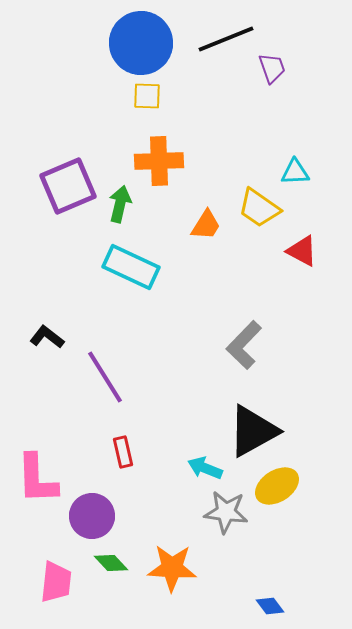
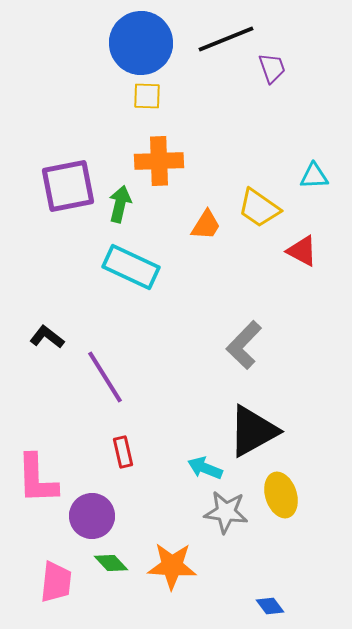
cyan triangle: moved 19 px right, 4 px down
purple square: rotated 12 degrees clockwise
yellow ellipse: moved 4 px right, 9 px down; rotated 75 degrees counterclockwise
orange star: moved 2 px up
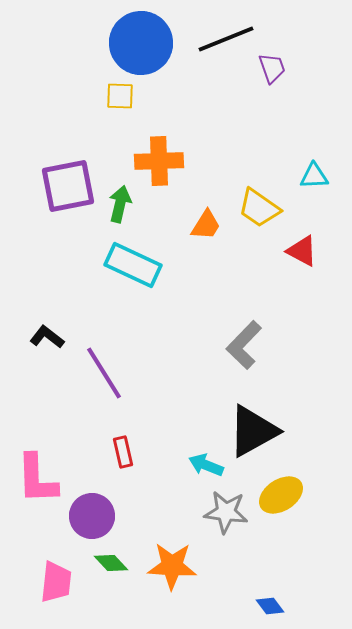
yellow square: moved 27 px left
cyan rectangle: moved 2 px right, 2 px up
purple line: moved 1 px left, 4 px up
cyan arrow: moved 1 px right, 3 px up
yellow ellipse: rotated 75 degrees clockwise
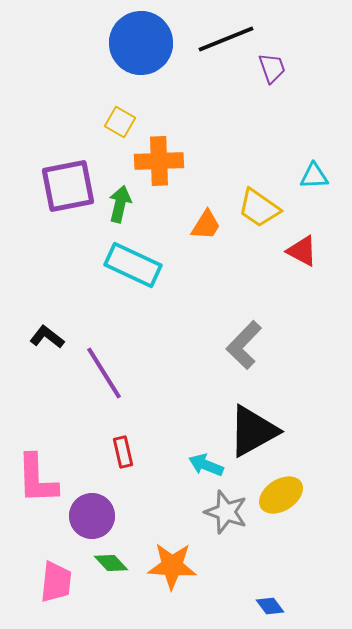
yellow square: moved 26 px down; rotated 28 degrees clockwise
gray star: rotated 12 degrees clockwise
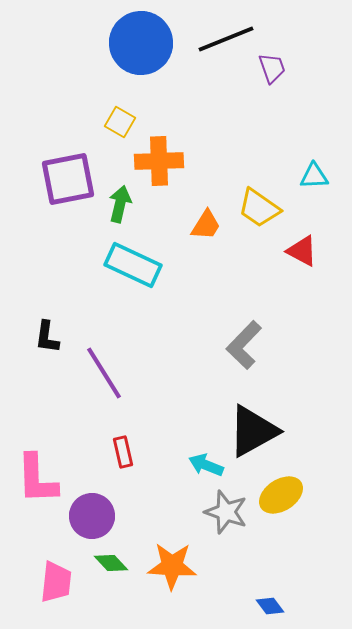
purple square: moved 7 px up
black L-shape: rotated 120 degrees counterclockwise
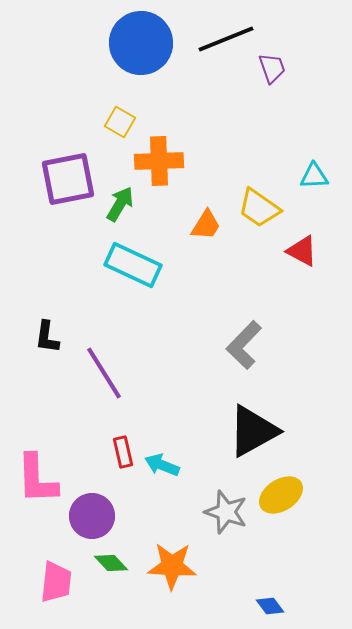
green arrow: rotated 18 degrees clockwise
cyan arrow: moved 44 px left
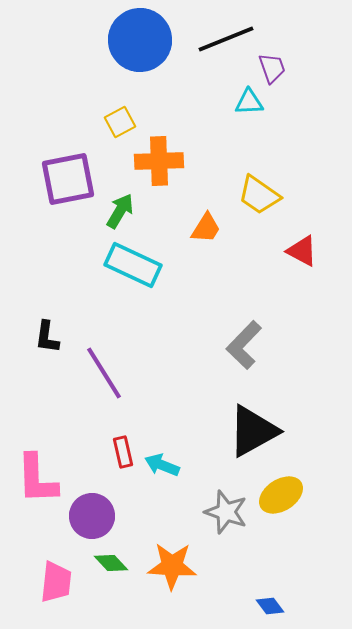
blue circle: moved 1 px left, 3 px up
yellow square: rotated 32 degrees clockwise
cyan triangle: moved 65 px left, 74 px up
green arrow: moved 7 px down
yellow trapezoid: moved 13 px up
orange trapezoid: moved 3 px down
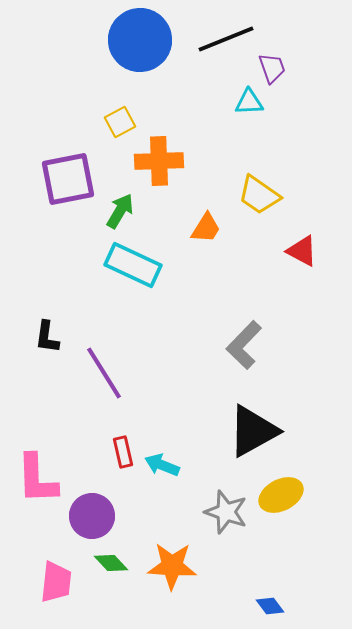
yellow ellipse: rotated 6 degrees clockwise
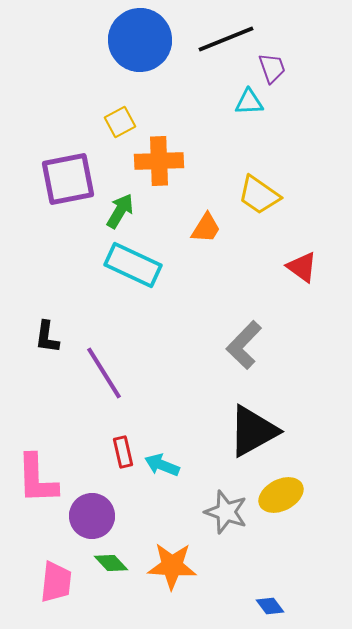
red triangle: moved 16 px down; rotated 8 degrees clockwise
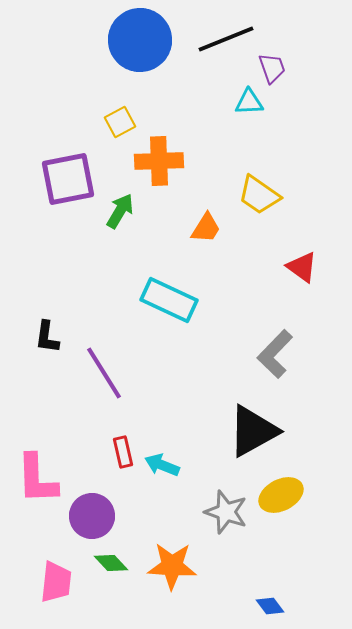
cyan rectangle: moved 36 px right, 35 px down
gray L-shape: moved 31 px right, 9 px down
